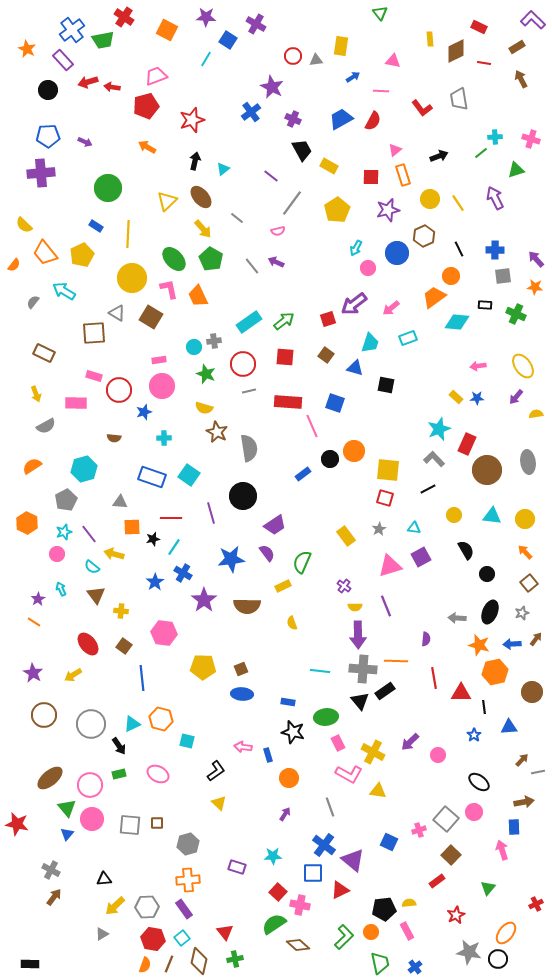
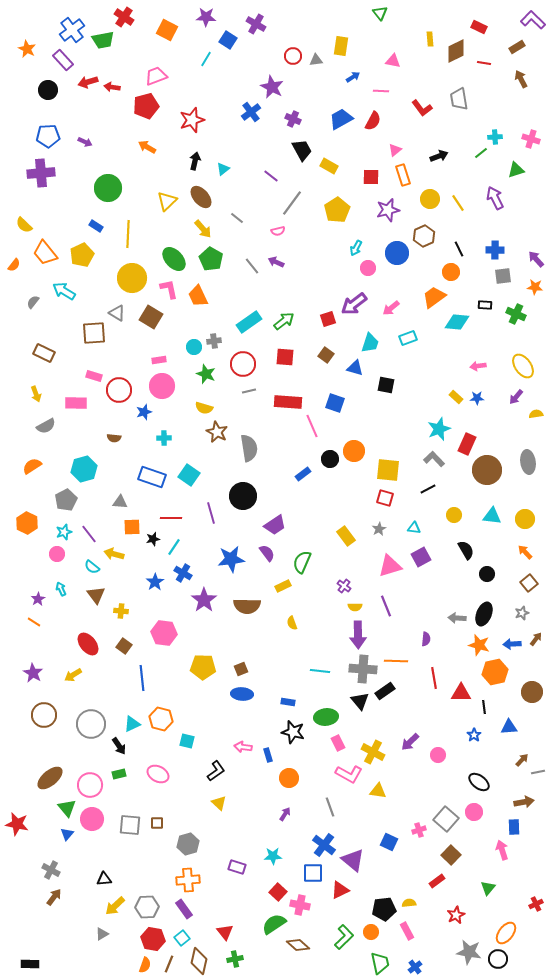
orange circle at (451, 276): moved 4 px up
black ellipse at (490, 612): moved 6 px left, 2 px down
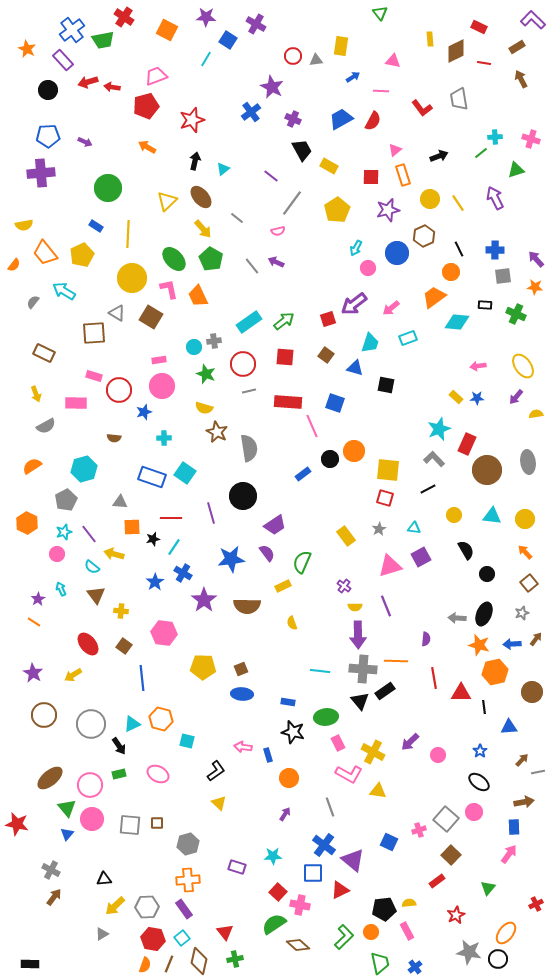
yellow semicircle at (24, 225): rotated 54 degrees counterclockwise
cyan square at (189, 475): moved 4 px left, 2 px up
blue star at (474, 735): moved 6 px right, 16 px down
pink arrow at (502, 850): moved 7 px right, 4 px down; rotated 54 degrees clockwise
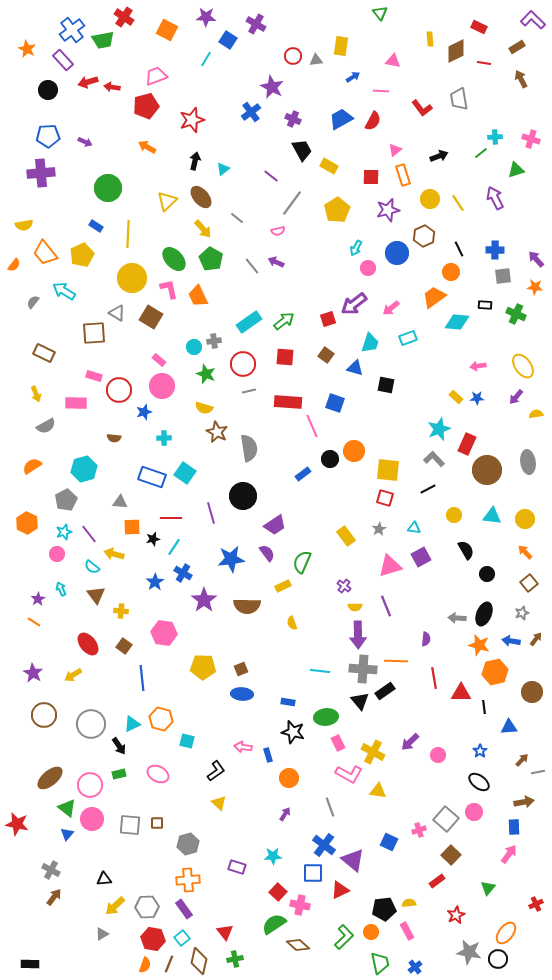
pink rectangle at (159, 360): rotated 48 degrees clockwise
blue arrow at (512, 644): moved 1 px left, 3 px up; rotated 12 degrees clockwise
green triangle at (67, 808): rotated 12 degrees counterclockwise
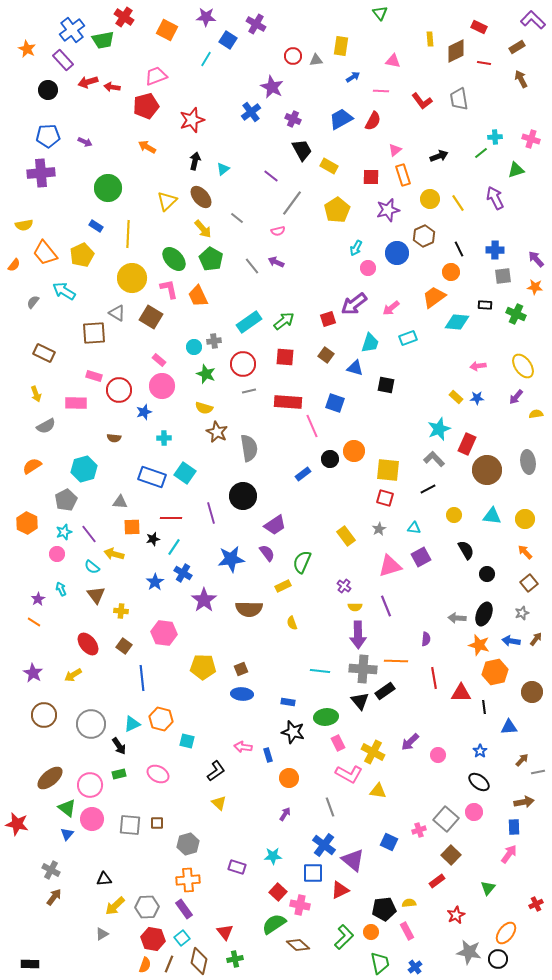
red L-shape at (422, 108): moved 7 px up
brown semicircle at (247, 606): moved 2 px right, 3 px down
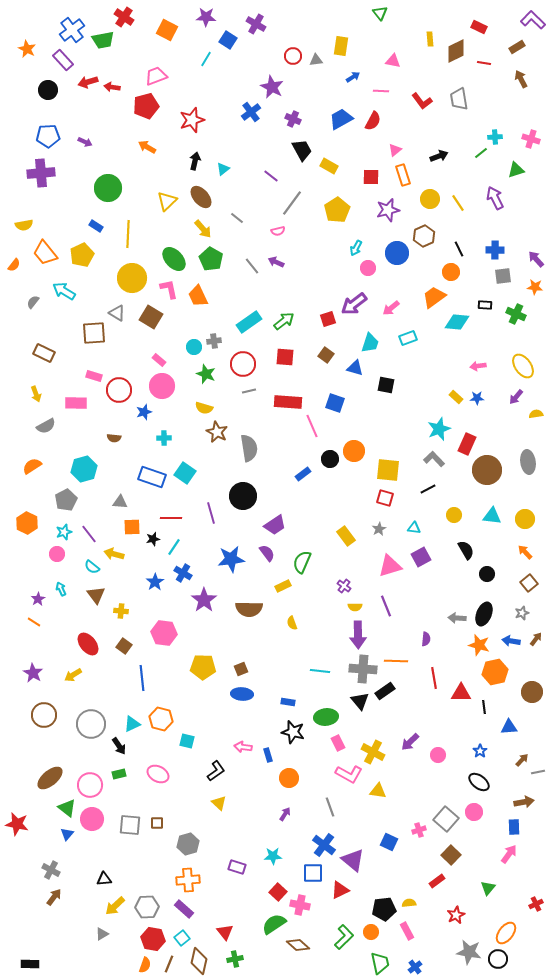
purple rectangle at (184, 909): rotated 12 degrees counterclockwise
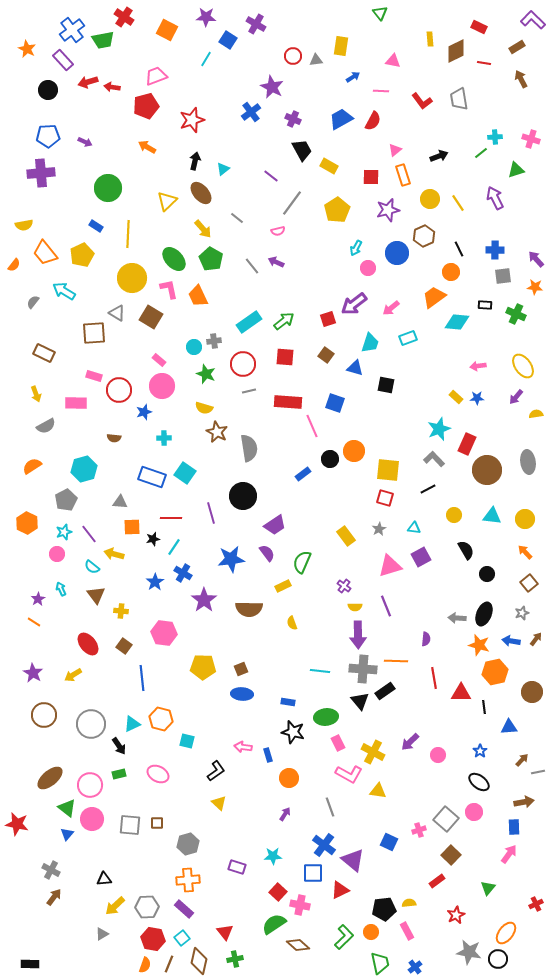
brown ellipse at (201, 197): moved 4 px up
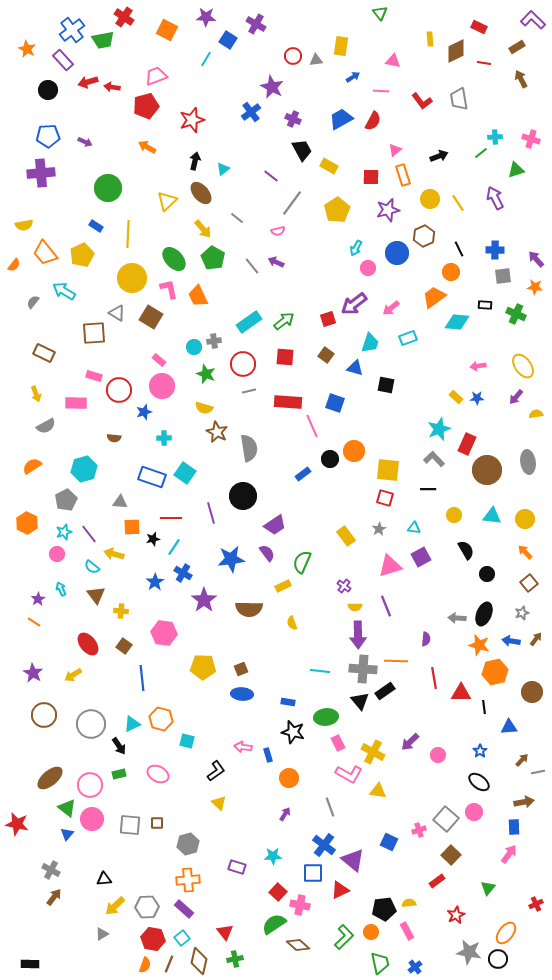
green pentagon at (211, 259): moved 2 px right, 1 px up
black line at (428, 489): rotated 28 degrees clockwise
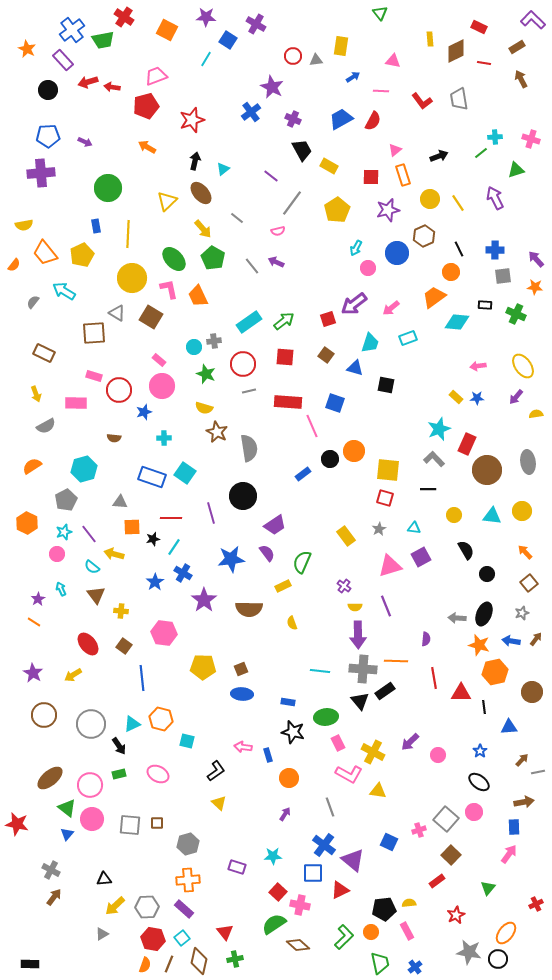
blue rectangle at (96, 226): rotated 48 degrees clockwise
yellow circle at (525, 519): moved 3 px left, 8 px up
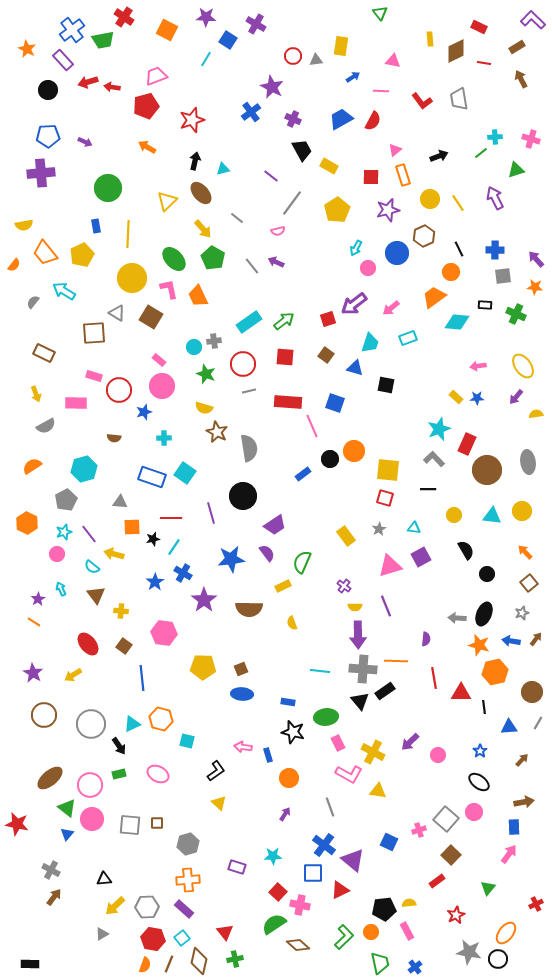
cyan triangle at (223, 169): rotated 24 degrees clockwise
gray line at (538, 772): moved 49 px up; rotated 48 degrees counterclockwise
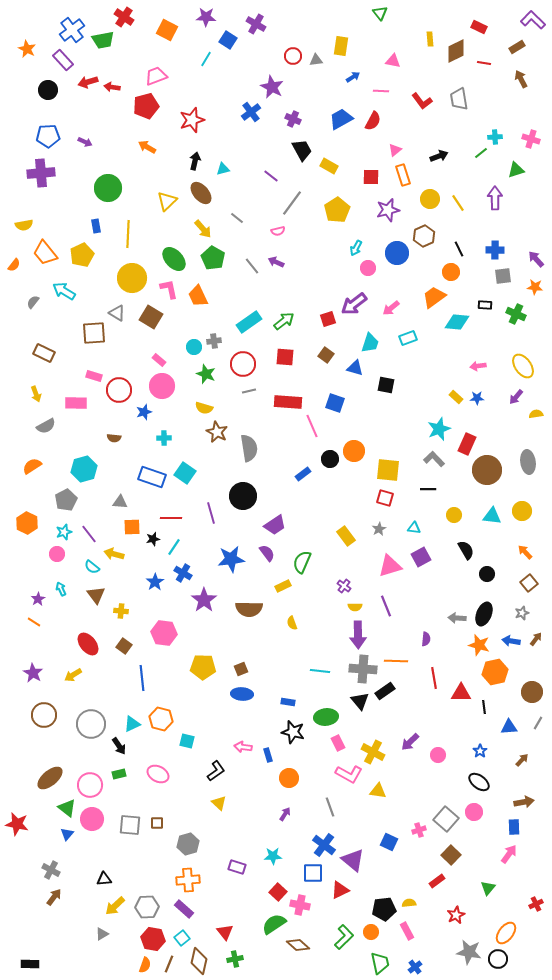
purple arrow at (495, 198): rotated 25 degrees clockwise
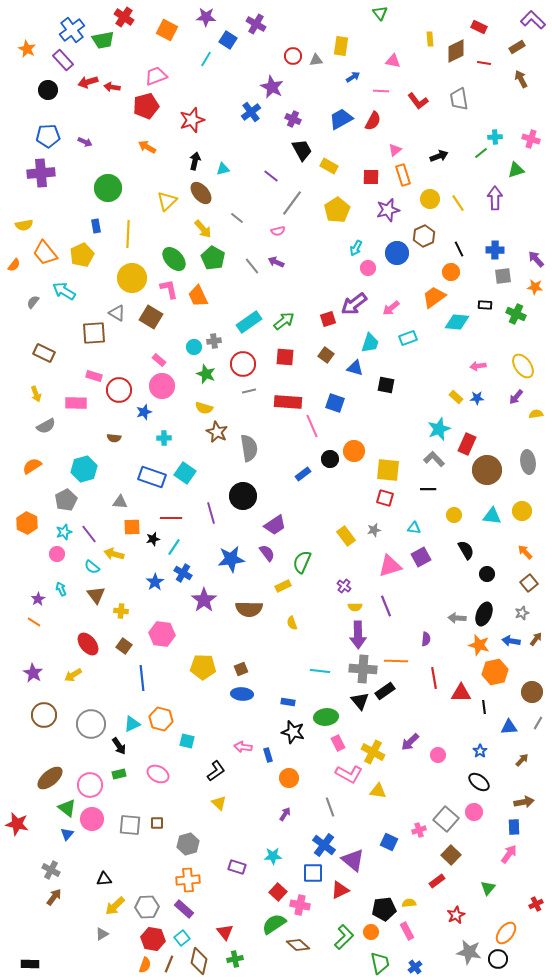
red L-shape at (422, 101): moved 4 px left
gray star at (379, 529): moved 5 px left, 1 px down; rotated 16 degrees clockwise
pink hexagon at (164, 633): moved 2 px left, 1 px down
